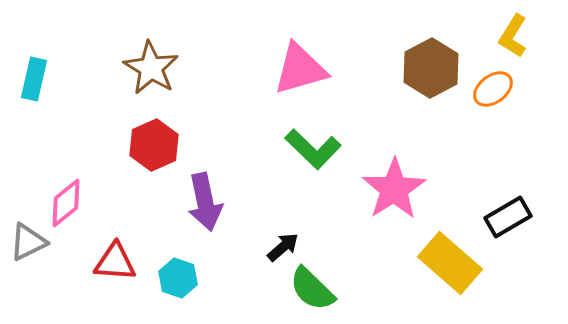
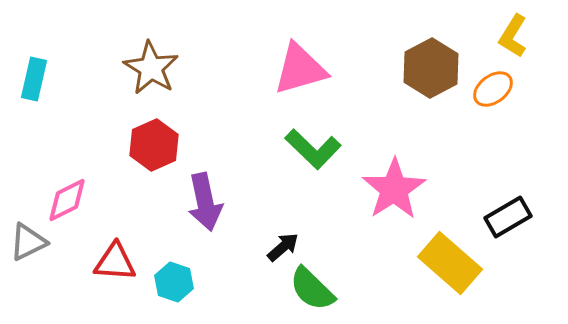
pink diamond: moved 1 px right, 3 px up; rotated 12 degrees clockwise
cyan hexagon: moved 4 px left, 4 px down
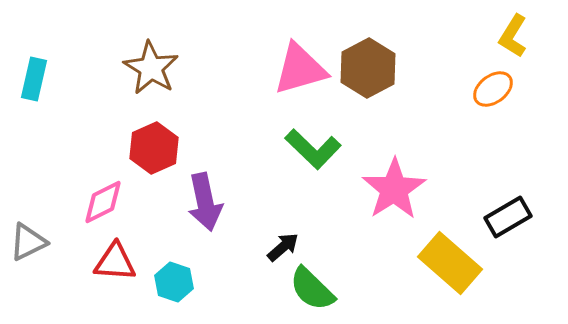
brown hexagon: moved 63 px left
red hexagon: moved 3 px down
pink diamond: moved 36 px right, 2 px down
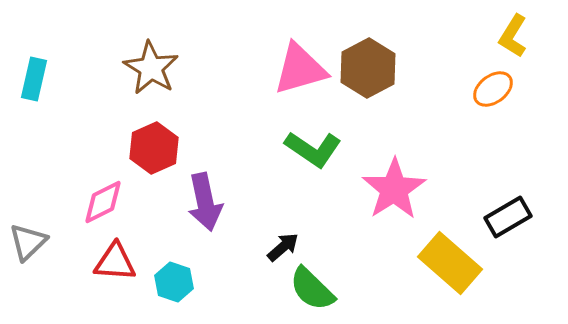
green L-shape: rotated 10 degrees counterclockwise
gray triangle: rotated 18 degrees counterclockwise
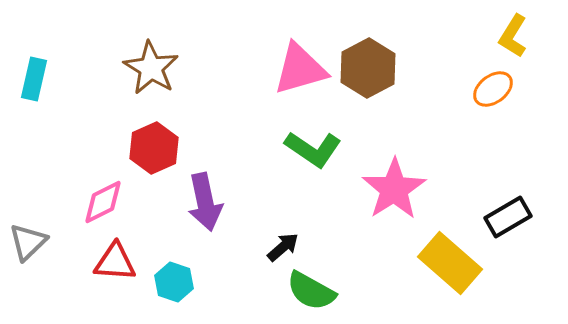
green semicircle: moved 1 px left, 2 px down; rotated 15 degrees counterclockwise
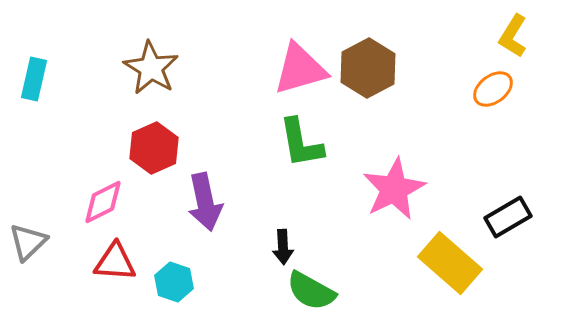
green L-shape: moved 12 px left, 6 px up; rotated 46 degrees clockwise
pink star: rotated 6 degrees clockwise
black arrow: rotated 128 degrees clockwise
